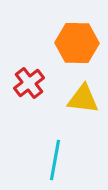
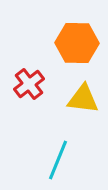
red cross: moved 1 px down
cyan line: moved 3 px right; rotated 12 degrees clockwise
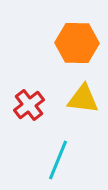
red cross: moved 21 px down
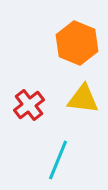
orange hexagon: rotated 21 degrees clockwise
